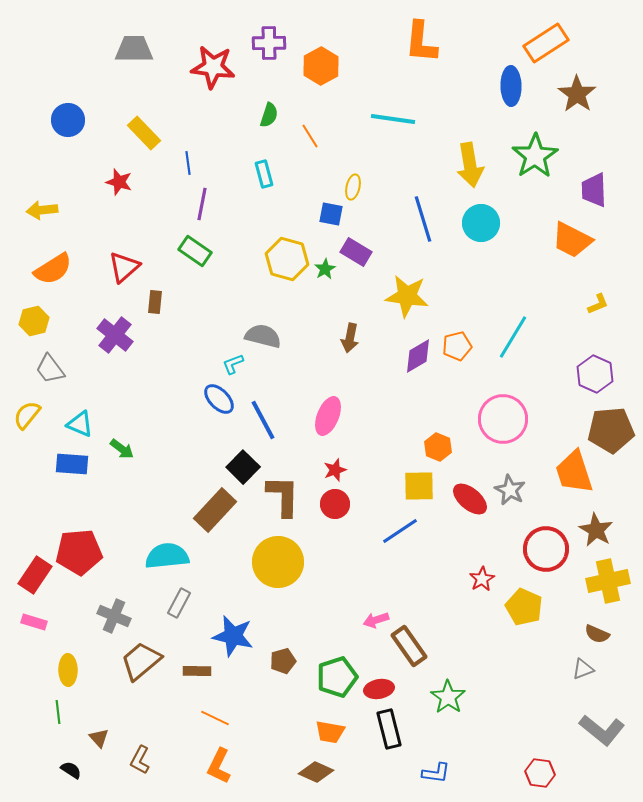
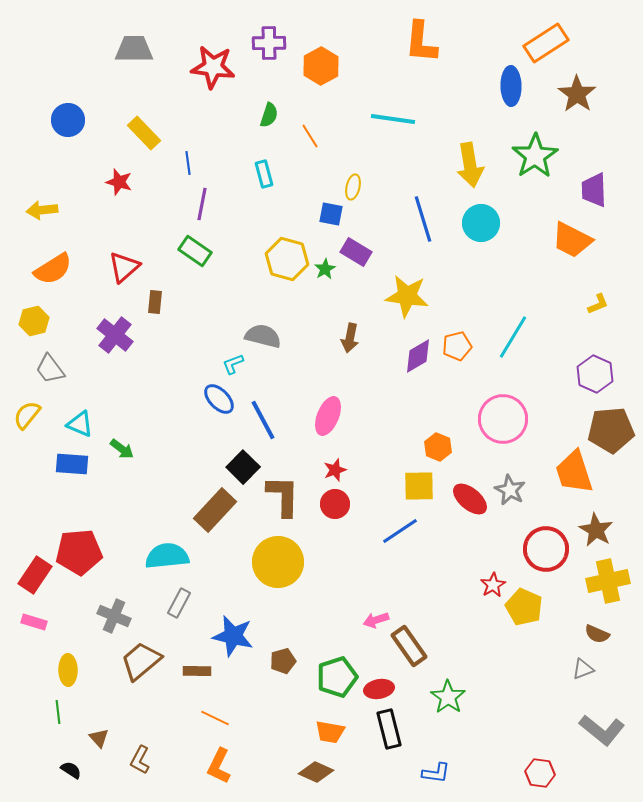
red star at (482, 579): moved 11 px right, 6 px down
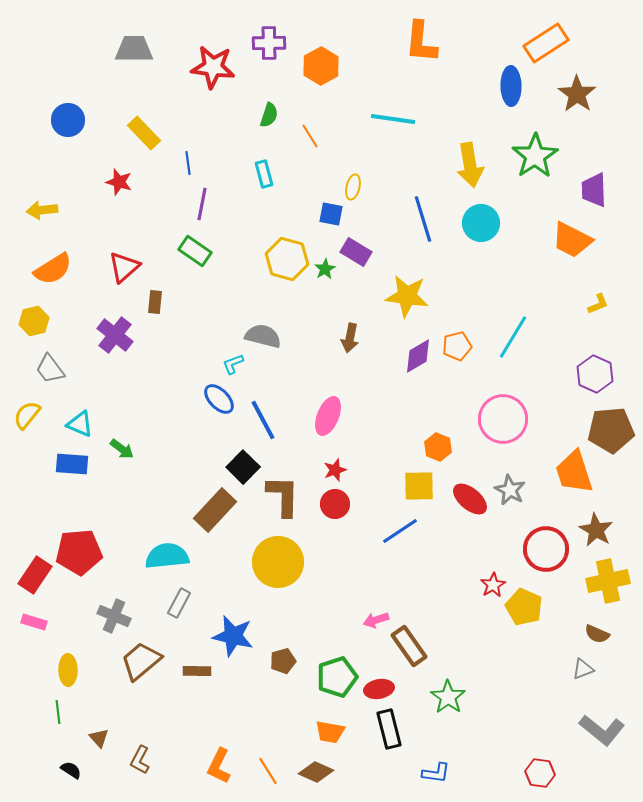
orange line at (215, 718): moved 53 px right, 53 px down; rotated 32 degrees clockwise
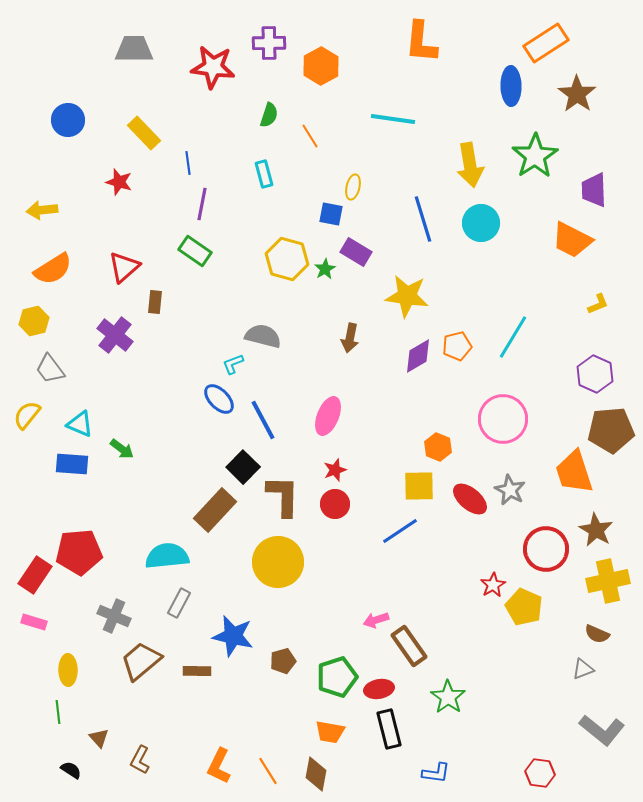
brown diamond at (316, 772): moved 2 px down; rotated 76 degrees clockwise
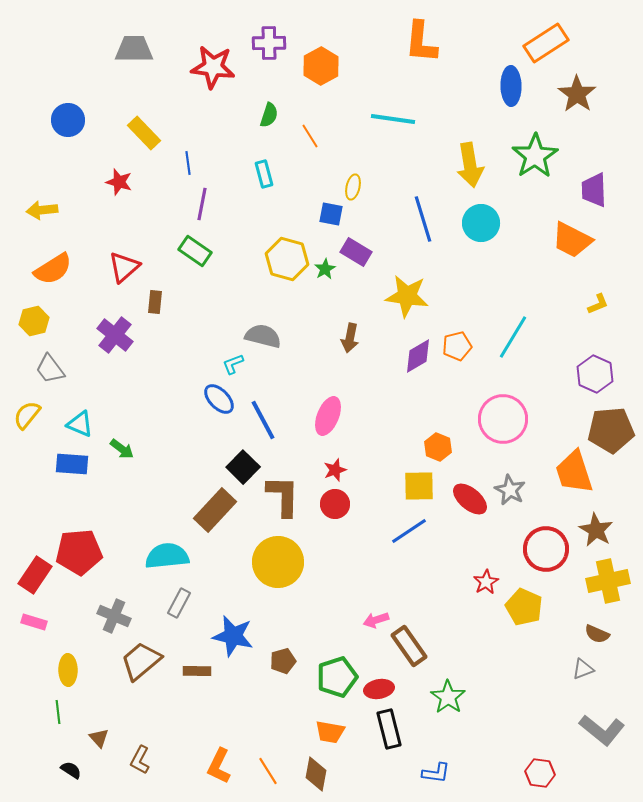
blue line at (400, 531): moved 9 px right
red star at (493, 585): moved 7 px left, 3 px up
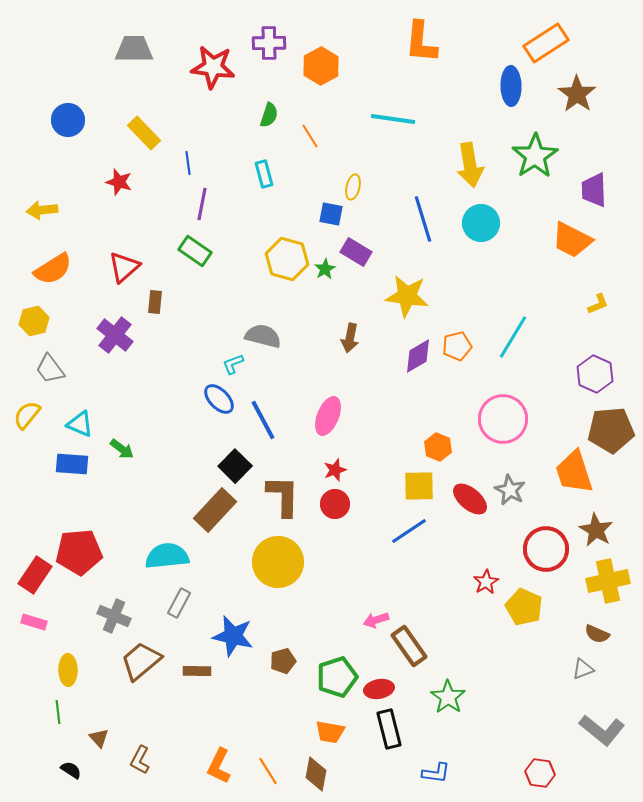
black square at (243, 467): moved 8 px left, 1 px up
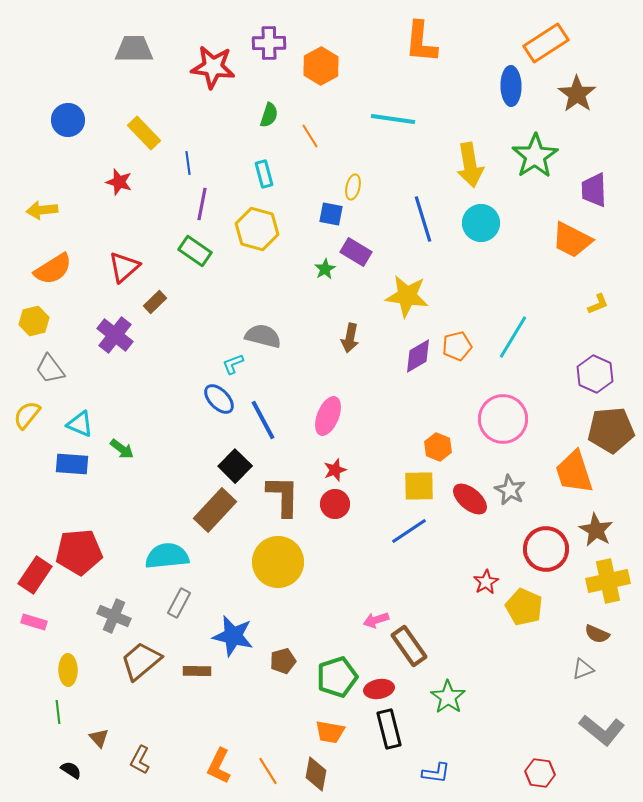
yellow hexagon at (287, 259): moved 30 px left, 30 px up
brown rectangle at (155, 302): rotated 40 degrees clockwise
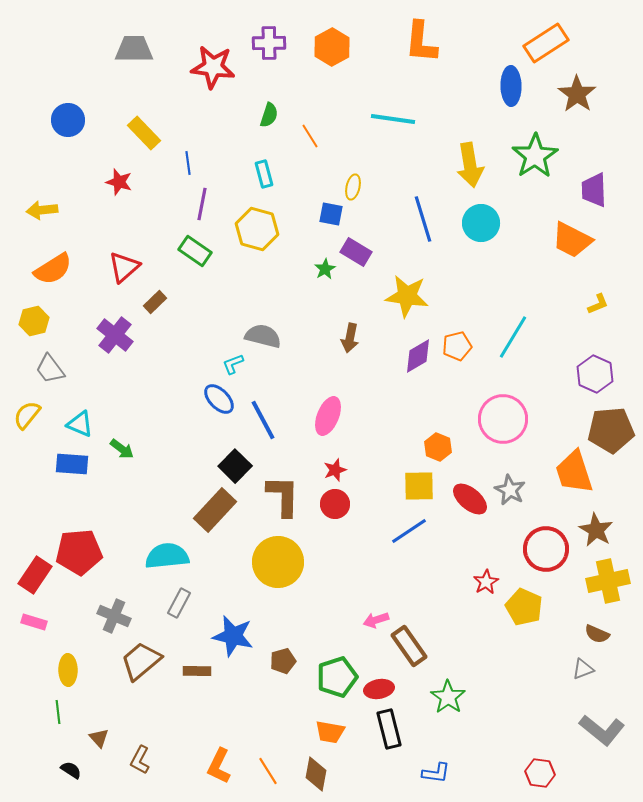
orange hexagon at (321, 66): moved 11 px right, 19 px up
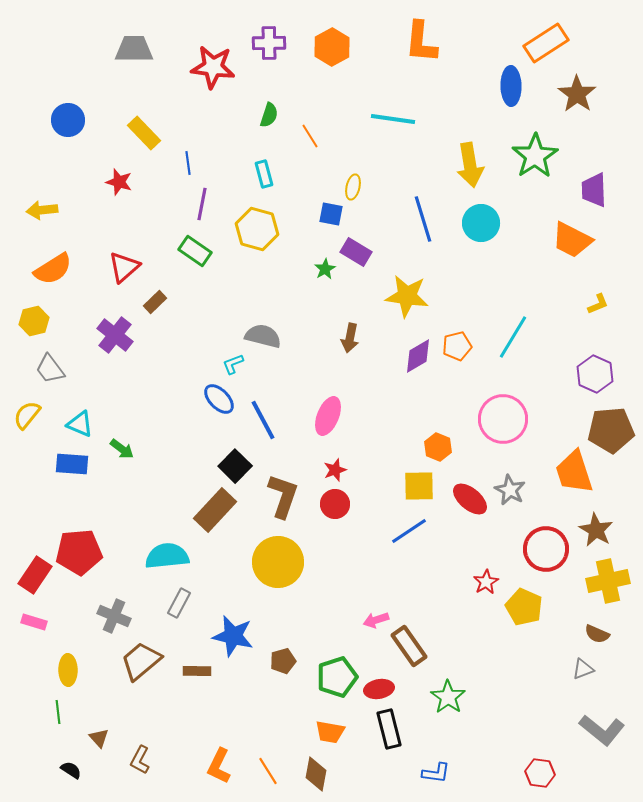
brown L-shape at (283, 496): rotated 18 degrees clockwise
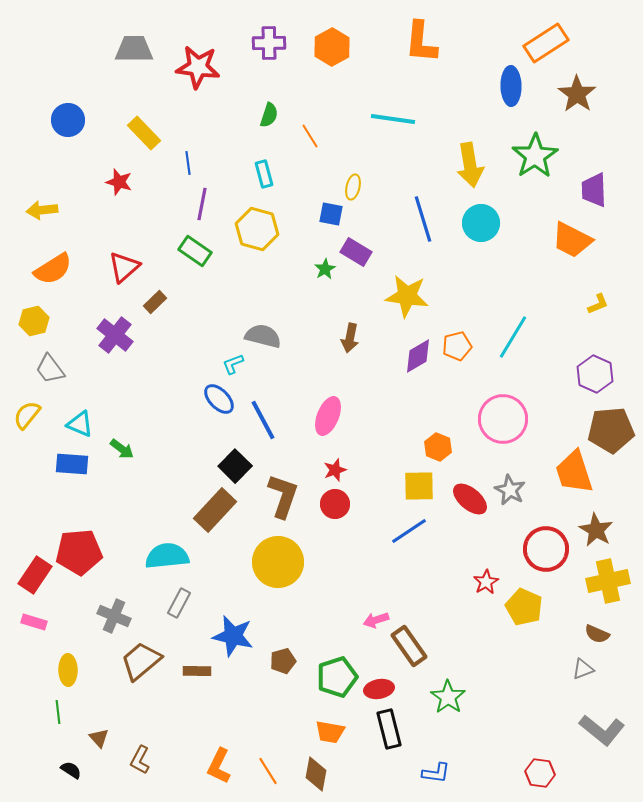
red star at (213, 67): moved 15 px left
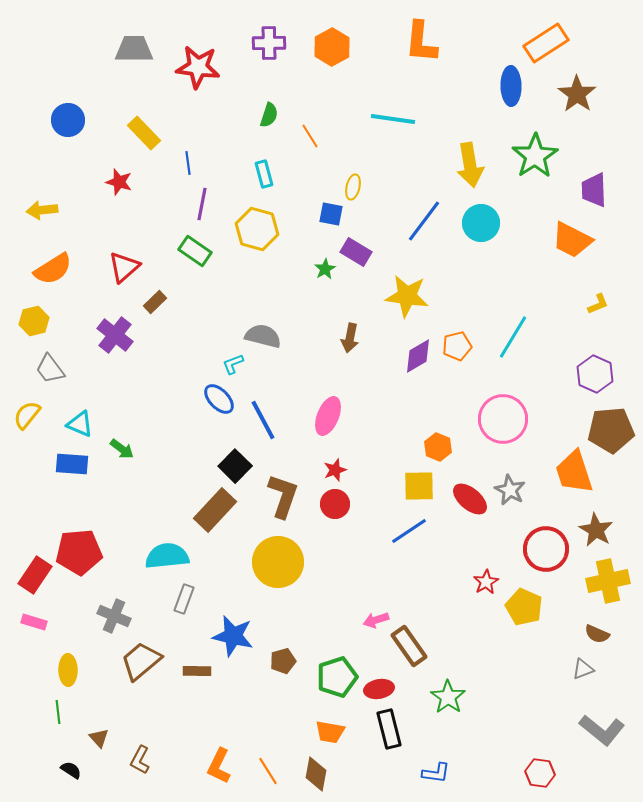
blue line at (423, 219): moved 1 px right, 2 px down; rotated 54 degrees clockwise
gray rectangle at (179, 603): moved 5 px right, 4 px up; rotated 8 degrees counterclockwise
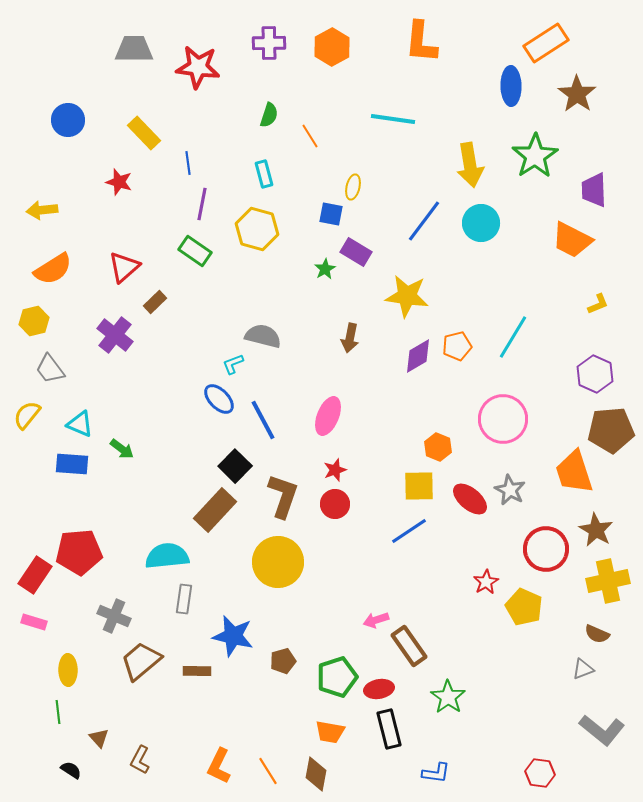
gray rectangle at (184, 599): rotated 12 degrees counterclockwise
